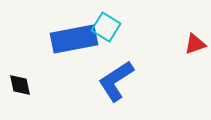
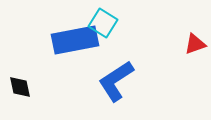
cyan square: moved 3 px left, 4 px up
blue rectangle: moved 1 px right, 1 px down
black diamond: moved 2 px down
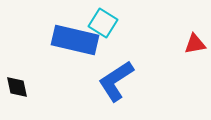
blue rectangle: rotated 24 degrees clockwise
red triangle: rotated 10 degrees clockwise
black diamond: moved 3 px left
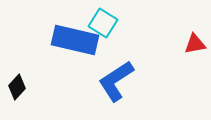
black diamond: rotated 55 degrees clockwise
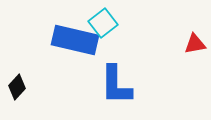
cyan square: rotated 20 degrees clockwise
blue L-shape: moved 4 px down; rotated 57 degrees counterclockwise
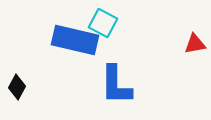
cyan square: rotated 24 degrees counterclockwise
black diamond: rotated 15 degrees counterclockwise
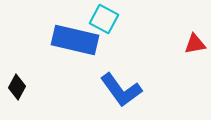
cyan square: moved 1 px right, 4 px up
blue L-shape: moved 5 px right, 5 px down; rotated 36 degrees counterclockwise
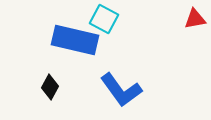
red triangle: moved 25 px up
black diamond: moved 33 px right
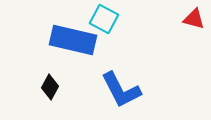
red triangle: moved 1 px left; rotated 25 degrees clockwise
blue rectangle: moved 2 px left
blue L-shape: rotated 9 degrees clockwise
